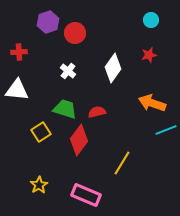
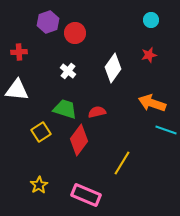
cyan line: rotated 40 degrees clockwise
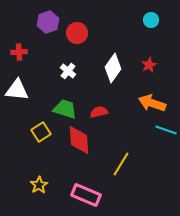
red circle: moved 2 px right
red star: moved 10 px down; rotated 14 degrees counterclockwise
red semicircle: moved 2 px right
red diamond: rotated 40 degrees counterclockwise
yellow line: moved 1 px left, 1 px down
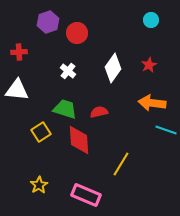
orange arrow: rotated 12 degrees counterclockwise
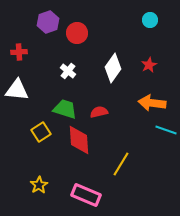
cyan circle: moved 1 px left
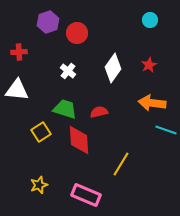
yellow star: rotated 12 degrees clockwise
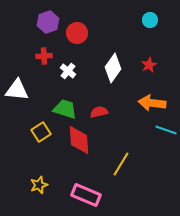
red cross: moved 25 px right, 4 px down
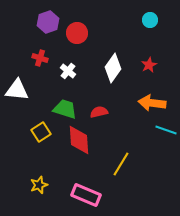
red cross: moved 4 px left, 2 px down; rotated 21 degrees clockwise
